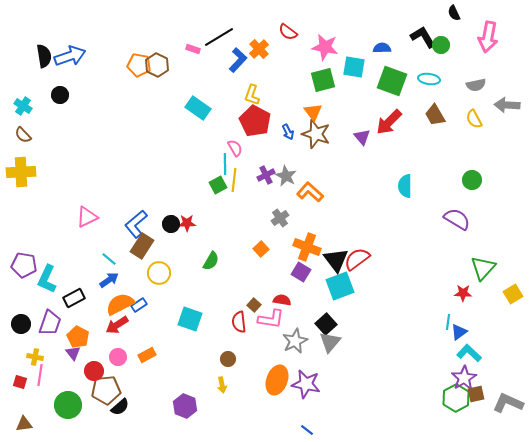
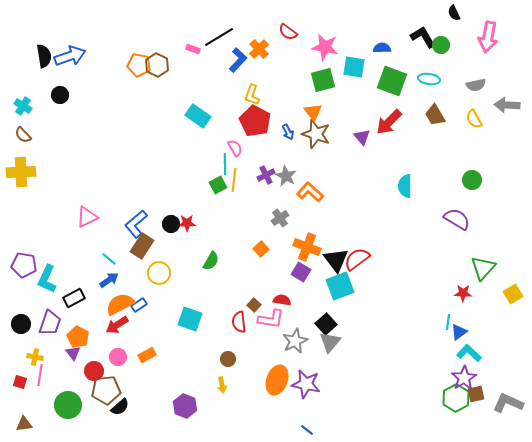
cyan rectangle at (198, 108): moved 8 px down
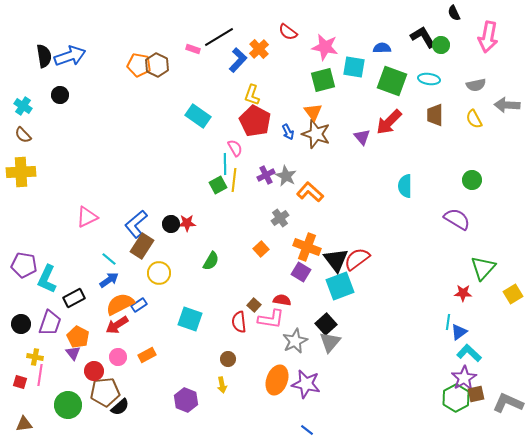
brown trapezoid at (435, 115): rotated 30 degrees clockwise
brown pentagon at (106, 390): moved 1 px left, 2 px down
purple hexagon at (185, 406): moved 1 px right, 6 px up
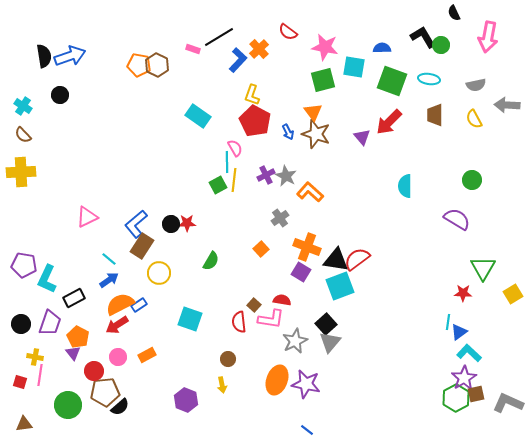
cyan line at (225, 164): moved 2 px right, 2 px up
black triangle at (336, 260): rotated 44 degrees counterclockwise
green triangle at (483, 268): rotated 12 degrees counterclockwise
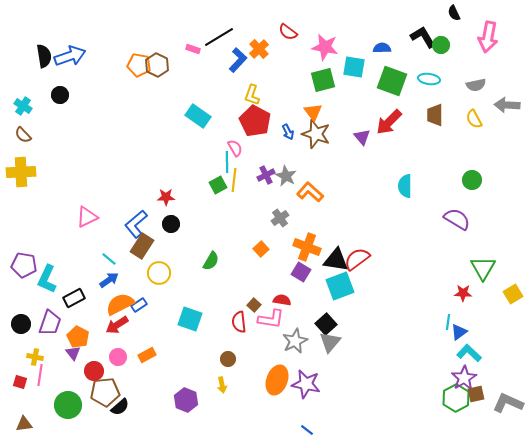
red star at (187, 223): moved 21 px left, 26 px up
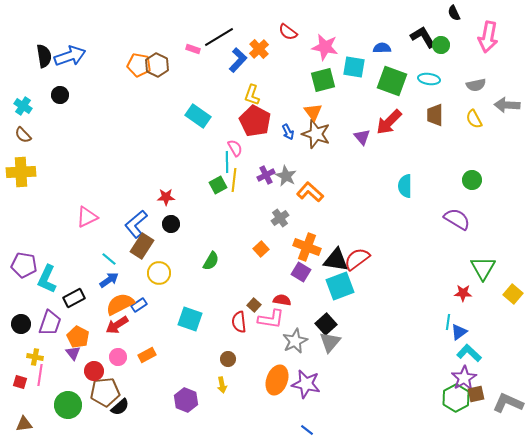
yellow square at (513, 294): rotated 18 degrees counterclockwise
